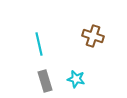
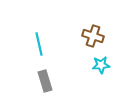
cyan star: moved 25 px right, 14 px up; rotated 18 degrees counterclockwise
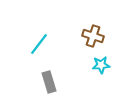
cyan line: rotated 50 degrees clockwise
gray rectangle: moved 4 px right, 1 px down
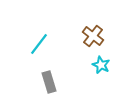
brown cross: rotated 20 degrees clockwise
cyan star: rotated 30 degrees clockwise
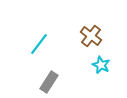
brown cross: moved 2 px left
gray rectangle: rotated 50 degrees clockwise
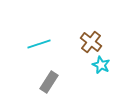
brown cross: moved 6 px down
cyan line: rotated 35 degrees clockwise
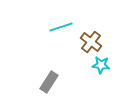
cyan line: moved 22 px right, 17 px up
cyan star: rotated 18 degrees counterclockwise
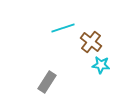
cyan line: moved 2 px right, 1 px down
gray rectangle: moved 2 px left
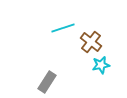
cyan star: rotated 18 degrees counterclockwise
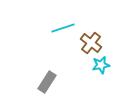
brown cross: moved 1 px down
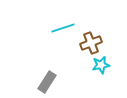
brown cross: rotated 30 degrees clockwise
